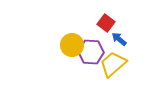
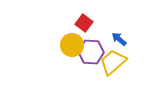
red square: moved 22 px left
yellow trapezoid: moved 2 px up
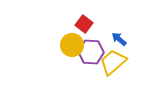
red square: moved 1 px down
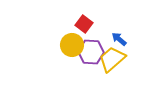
yellow trapezoid: moved 1 px left, 3 px up
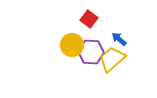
red square: moved 5 px right, 5 px up
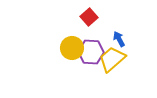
red square: moved 2 px up; rotated 12 degrees clockwise
blue arrow: rotated 21 degrees clockwise
yellow circle: moved 3 px down
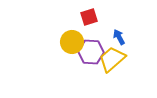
red square: rotated 24 degrees clockwise
blue arrow: moved 2 px up
yellow circle: moved 6 px up
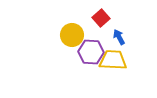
red square: moved 12 px right, 1 px down; rotated 24 degrees counterclockwise
yellow circle: moved 7 px up
yellow trapezoid: moved 1 px right, 1 px down; rotated 44 degrees clockwise
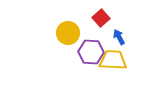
yellow circle: moved 4 px left, 2 px up
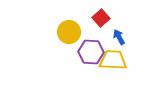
yellow circle: moved 1 px right, 1 px up
